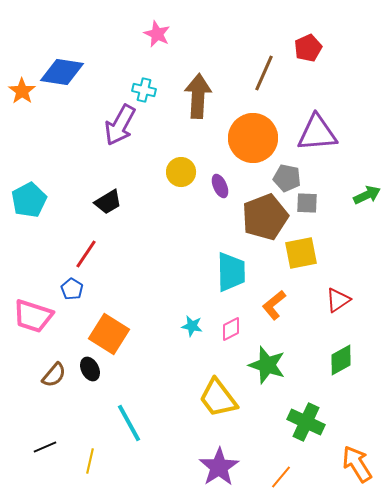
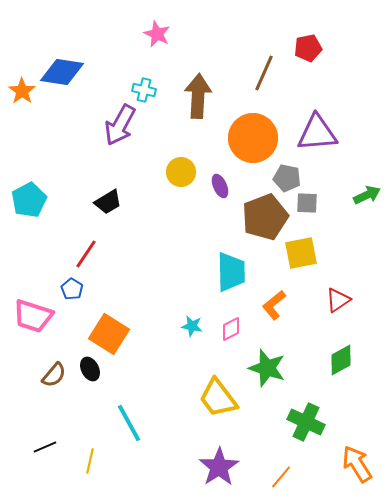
red pentagon: rotated 12 degrees clockwise
green star: moved 3 px down
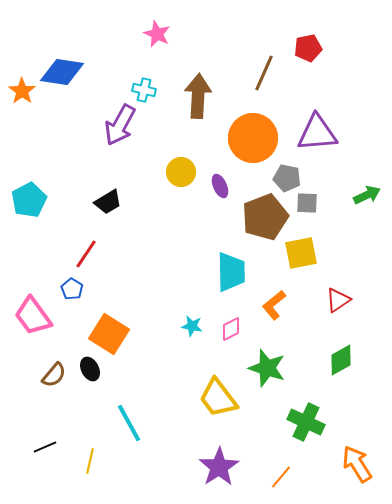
pink trapezoid: rotated 36 degrees clockwise
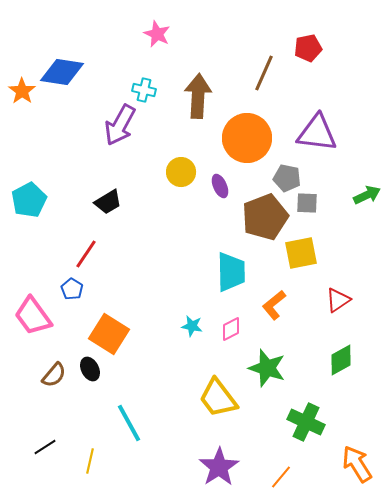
purple triangle: rotated 12 degrees clockwise
orange circle: moved 6 px left
black line: rotated 10 degrees counterclockwise
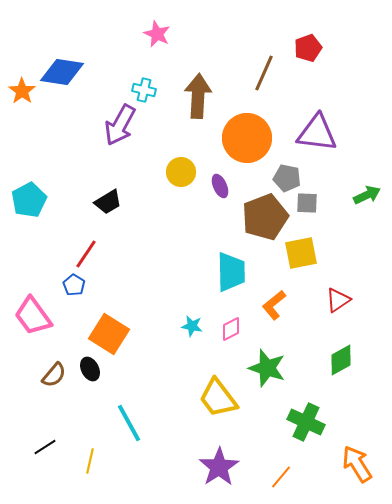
red pentagon: rotated 8 degrees counterclockwise
blue pentagon: moved 2 px right, 4 px up
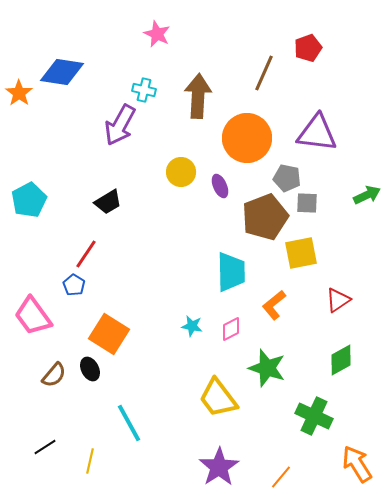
orange star: moved 3 px left, 2 px down
green cross: moved 8 px right, 6 px up
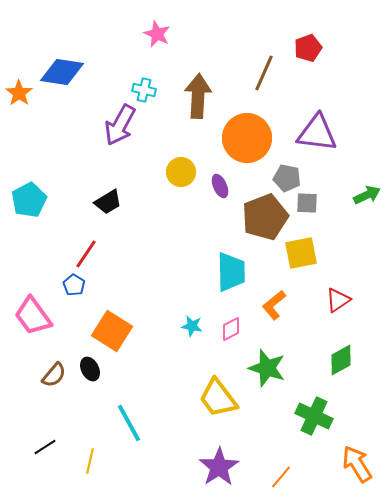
orange square: moved 3 px right, 3 px up
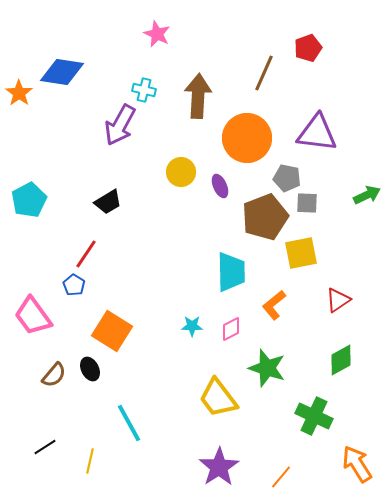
cyan star: rotated 10 degrees counterclockwise
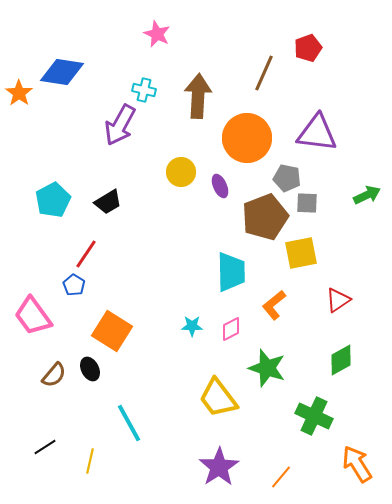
cyan pentagon: moved 24 px right
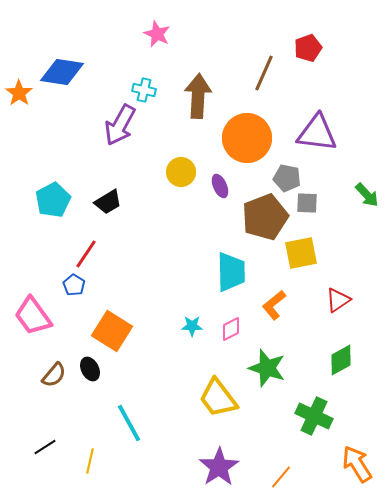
green arrow: rotated 72 degrees clockwise
